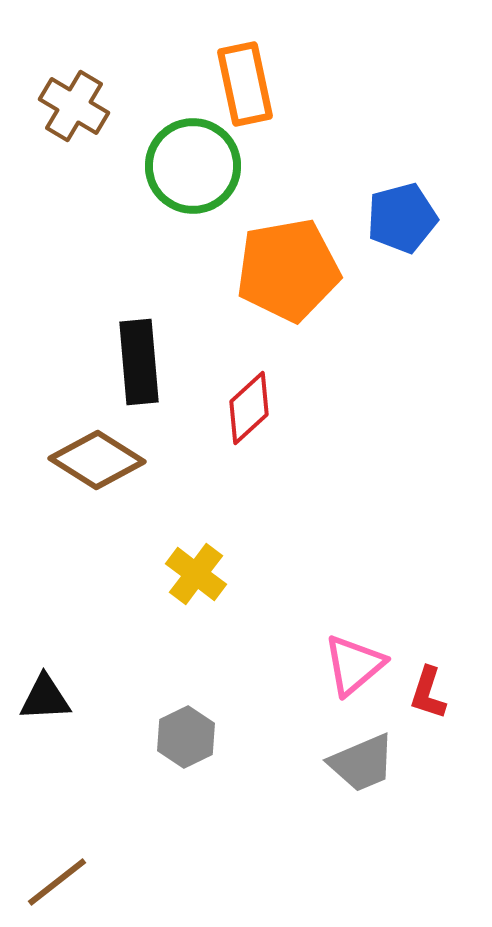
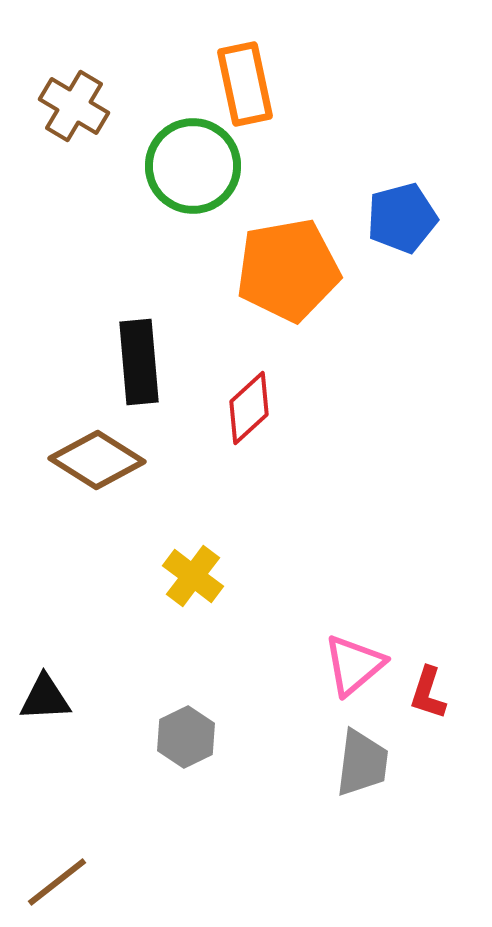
yellow cross: moved 3 px left, 2 px down
gray trapezoid: rotated 60 degrees counterclockwise
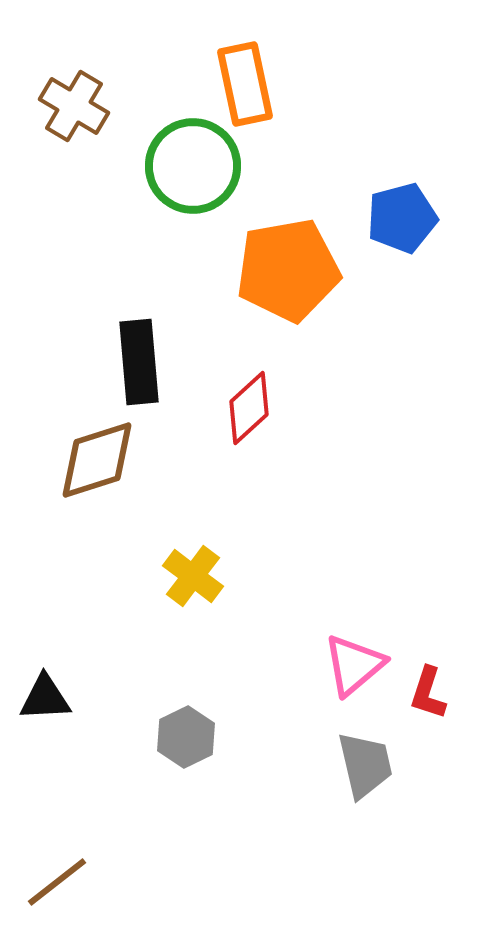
brown diamond: rotated 50 degrees counterclockwise
gray trapezoid: moved 3 px right, 2 px down; rotated 20 degrees counterclockwise
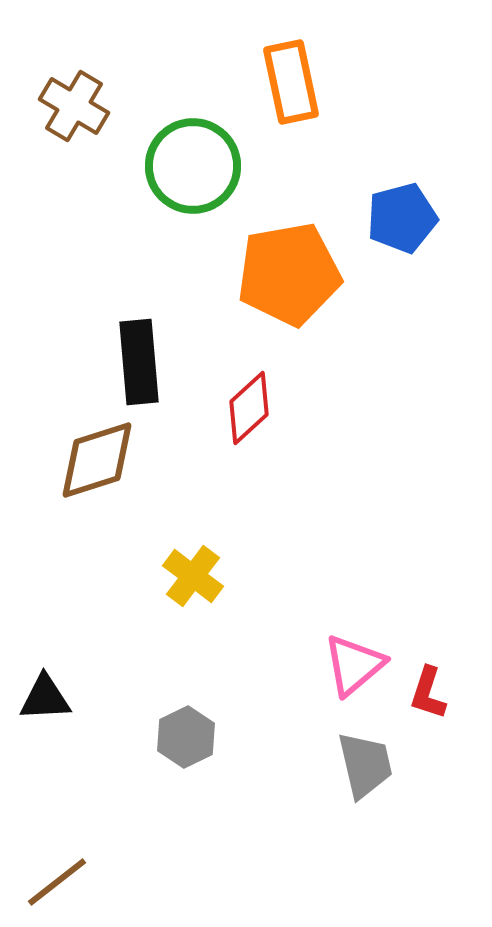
orange rectangle: moved 46 px right, 2 px up
orange pentagon: moved 1 px right, 4 px down
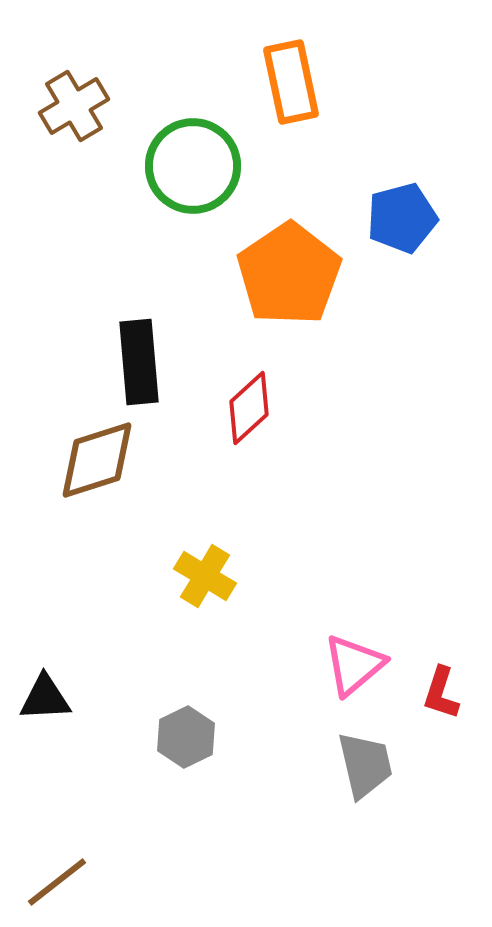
brown cross: rotated 28 degrees clockwise
orange pentagon: rotated 24 degrees counterclockwise
yellow cross: moved 12 px right; rotated 6 degrees counterclockwise
red L-shape: moved 13 px right
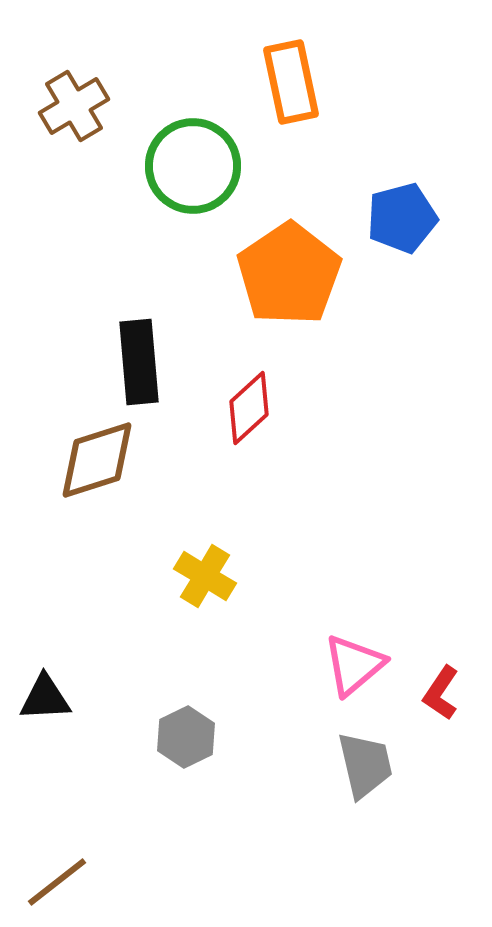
red L-shape: rotated 16 degrees clockwise
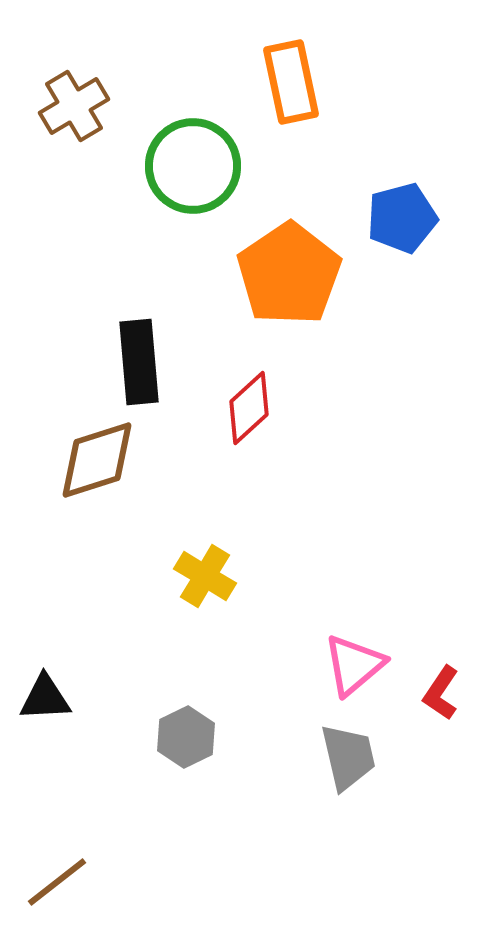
gray trapezoid: moved 17 px left, 8 px up
